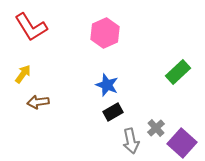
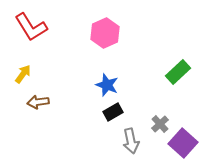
gray cross: moved 4 px right, 4 px up
purple square: moved 1 px right
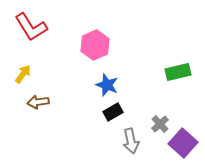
pink hexagon: moved 10 px left, 12 px down
green rectangle: rotated 30 degrees clockwise
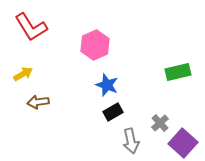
yellow arrow: rotated 24 degrees clockwise
gray cross: moved 1 px up
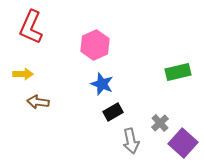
red L-shape: rotated 56 degrees clockwise
yellow arrow: rotated 30 degrees clockwise
blue star: moved 5 px left, 1 px up
brown arrow: rotated 15 degrees clockwise
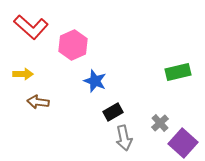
red L-shape: rotated 72 degrees counterclockwise
pink hexagon: moved 22 px left
blue star: moved 7 px left, 3 px up
gray arrow: moved 7 px left, 3 px up
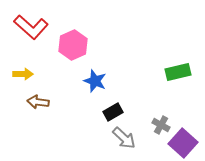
gray cross: moved 1 px right, 2 px down; rotated 18 degrees counterclockwise
gray arrow: rotated 35 degrees counterclockwise
